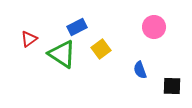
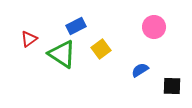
blue rectangle: moved 1 px left, 1 px up
blue semicircle: rotated 78 degrees clockwise
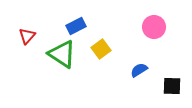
red triangle: moved 2 px left, 3 px up; rotated 12 degrees counterclockwise
blue semicircle: moved 1 px left
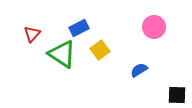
blue rectangle: moved 3 px right, 2 px down
red triangle: moved 5 px right, 2 px up
yellow square: moved 1 px left, 1 px down
black square: moved 5 px right, 9 px down
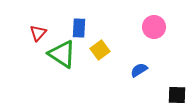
blue rectangle: rotated 60 degrees counterclockwise
red triangle: moved 6 px right, 1 px up
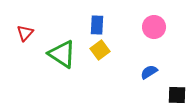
blue rectangle: moved 18 px right, 3 px up
red triangle: moved 13 px left
blue semicircle: moved 10 px right, 2 px down
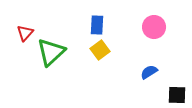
green triangle: moved 11 px left, 2 px up; rotated 44 degrees clockwise
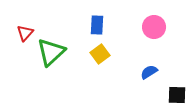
yellow square: moved 4 px down
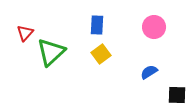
yellow square: moved 1 px right
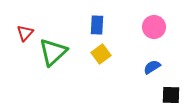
green triangle: moved 2 px right
blue semicircle: moved 3 px right, 5 px up
black square: moved 6 px left
